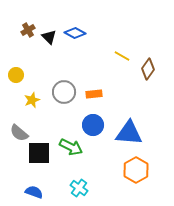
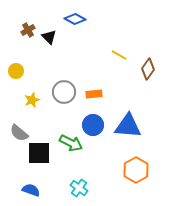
blue diamond: moved 14 px up
yellow line: moved 3 px left, 1 px up
yellow circle: moved 4 px up
blue triangle: moved 1 px left, 7 px up
green arrow: moved 4 px up
blue semicircle: moved 3 px left, 2 px up
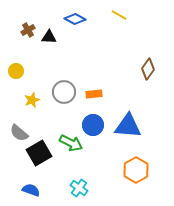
black triangle: rotated 42 degrees counterclockwise
yellow line: moved 40 px up
black square: rotated 30 degrees counterclockwise
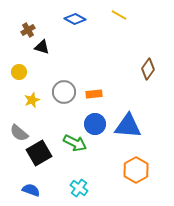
black triangle: moved 7 px left, 10 px down; rotated 14 degrees clockwise
yellow circle: moved 3 px right, 1 px down
blue circle: moved 2 px right, 1 px up
green arrow: moved 4 px right
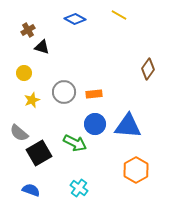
yellow circle: moved 5 px right, 1 px down
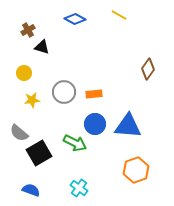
yellow star: rotated 14 degrees clockwise
orange hexagon: rotated 10 degrees clockwise
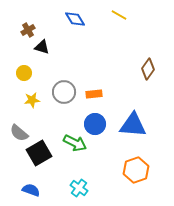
blue diamond: rotated 30 degrees clockwise
blue triangle: moved 5 px right, 1 px up
